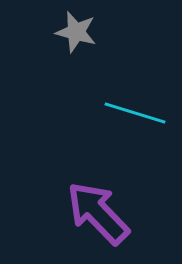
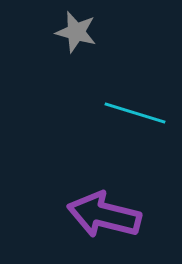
purple arrow: moved 6 px right, 2 px down; rotated 32 degrees counterclockwise
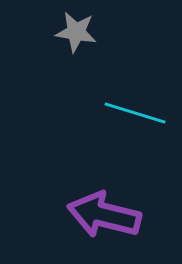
gray star: rotated 6 degrees counterclockwise
